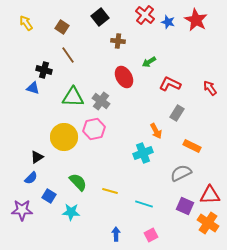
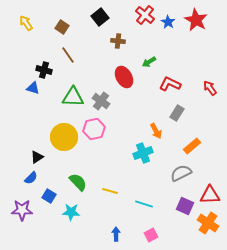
blue star: rotated 16 degrees clockwise
orange rectangle: rotated 66 degrees counterclockwise
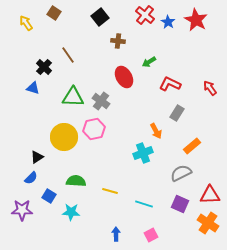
brown square: moved 8 px left, 14 px up
black cross: moved 3 px up; rotated 28 degrees clockwise
green semicircle: moved 2 px left, 1 px up; rotated 42 degrees counterclockwise
purple square: moved 5 px left, 2 px up
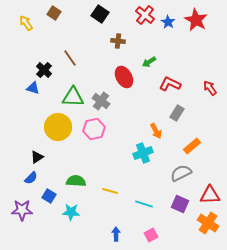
black square: moved 3 px up; rotated 18 degrees counterclockwise
brown line: moved 2 px right, 3 px down
black cross: moved 3 px down
yellow circle: moved 6 px left, 10 px up
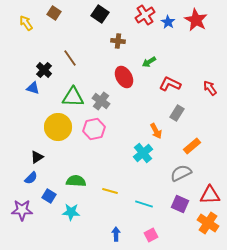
red cross: rotated 18 degrees clockwise
cyan cross: rotated 18 degrees counterclockwise
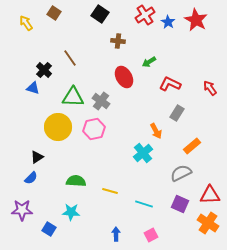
blue square: moved 33 px down
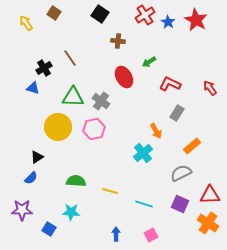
black cross: moved 2 px up; rotated 14 degrees clockwise
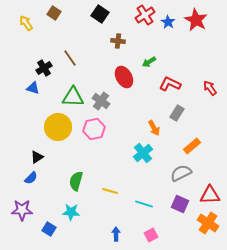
orange arrow: moved 2 px left, 3 px up
green semicircle: rotated 78 degrees counterclockwise
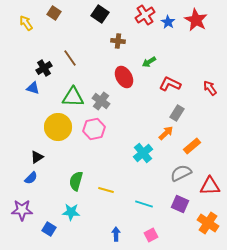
orange arrow: moved 12 px right, 5 px down; rotated 105 degrees counterclockwise
yellow line: moved 4 px left, 1 px up
red triangle: moved 9 px up
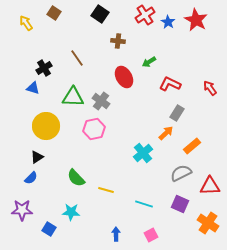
brown line: moved 7 px right
yellow circle: moved 12 px left, 1 px up
green semicircle: moved 3 px up; rotated 60 degrees counterclockwise
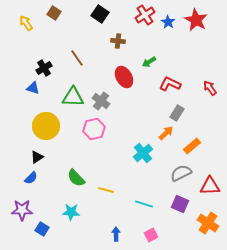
blue square: moved 7 px left
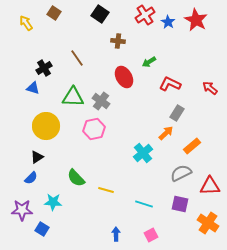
red arrow: rotated 14 degrees counterclockwise
purple square: rotated 12 degrees counterclockwise
cyan star: moved 18 px left, 10 px up
